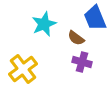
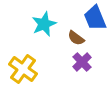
purple cross: rotated 30 degrees clockwise
yellow cross: rotated 16 degrees counterclockwise
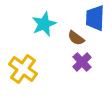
blue trapezoid: rotated 24 degrees clockwise
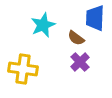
cyan star: moved 1 px left, 1 px down
purple cross: moved 2 px left
yellow cross: rotated 28 degrees counterclockwise
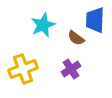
blue trapezoid: moved 2 px down
purple cross: moved 9 px left, 7 px down; rotated 12 degrees clockwise
yellow cross: rotated 28 degrees counterclockwise
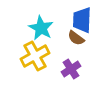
blue trapezoid: moved 13 px left
cyan star: moved 2 px left, 3 px down; rotated 20 degrees counterclockwise
yellow cross: moved 12 px right, 13 px up; rotated 8 degrees counterclockwise
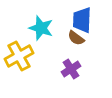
cyan star: rotated 10 degrees counterclockwise
yellow cross: moved 16 px left
